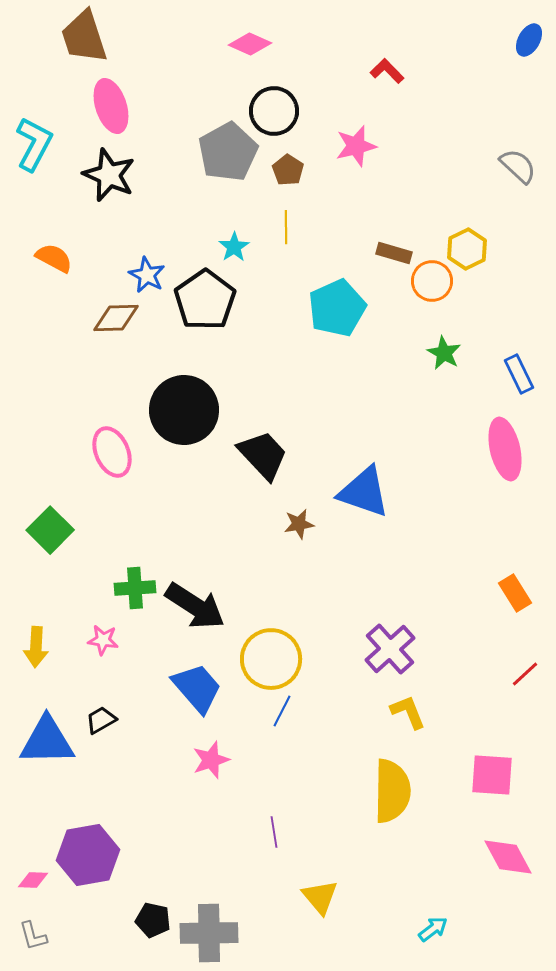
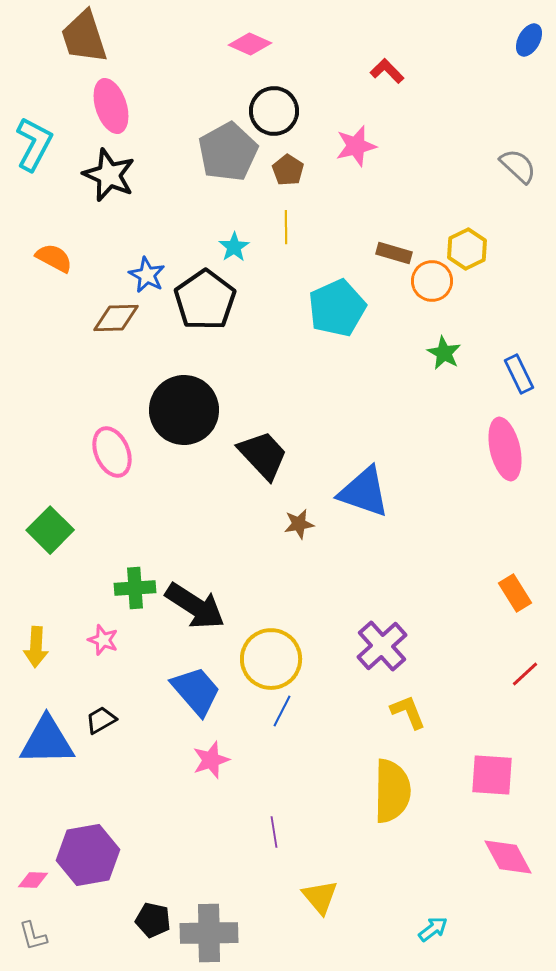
pink star at (103, 640): rotated 12 degrees clockwise
purple cross at (390, 649): moved 8 px left, 3 px up
blue trapezoid at (197, 688): moved 1 px left, 3 px down
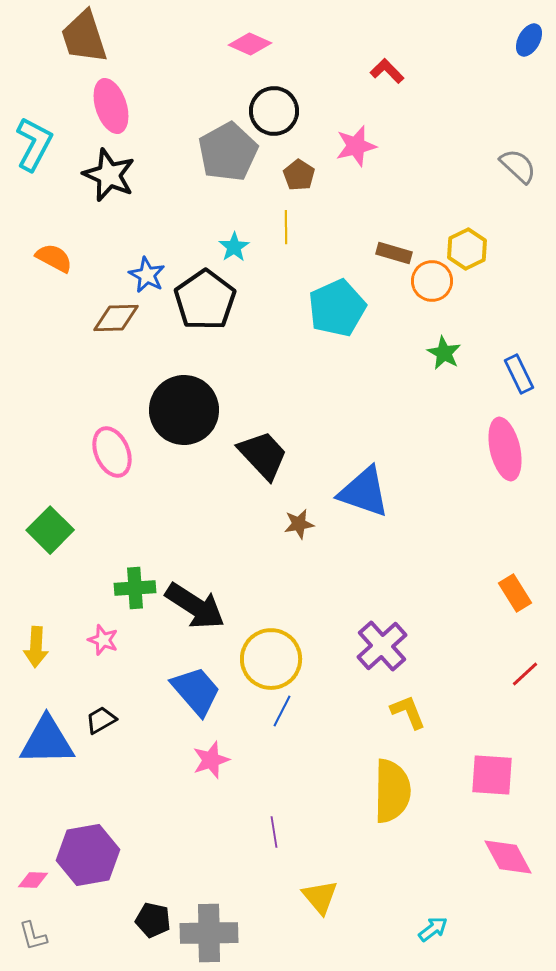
brown pentagon at (288, 170): moved 11 px right, 5 px down
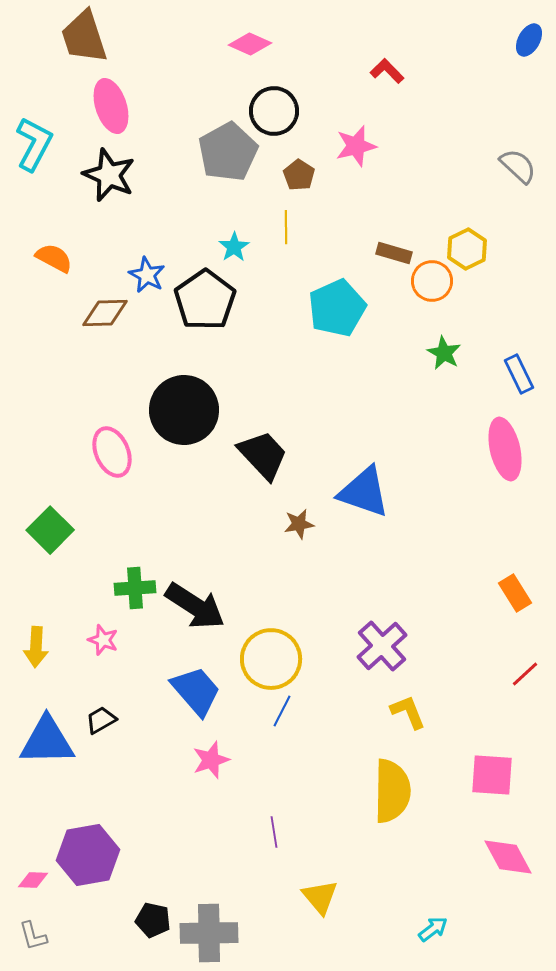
brown diamond at (116, 318): moved 11 px left, 5 px up
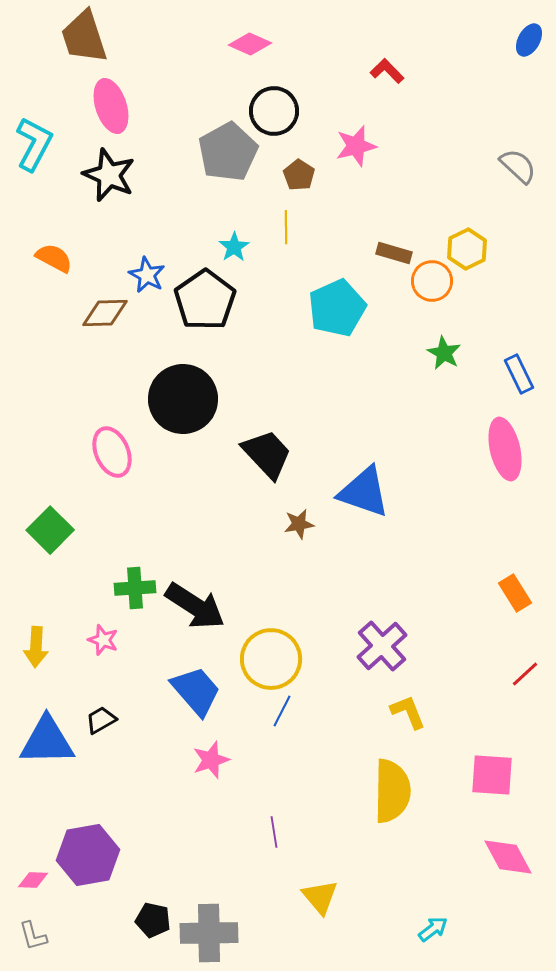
black circle at (184, 410): moved 1 px left, 11 px up
black trapezoid at (263, 455): moved 4 px right, 1 px up
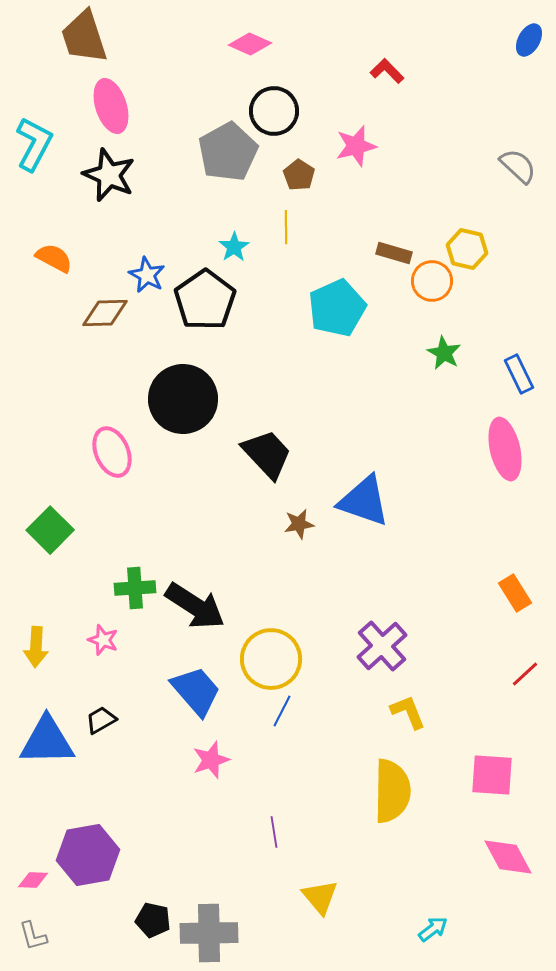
yellow hexagon at (467, 249): rotated 21 degrees counterclockwise
blue triangle at (364, 492): moved 9 px down
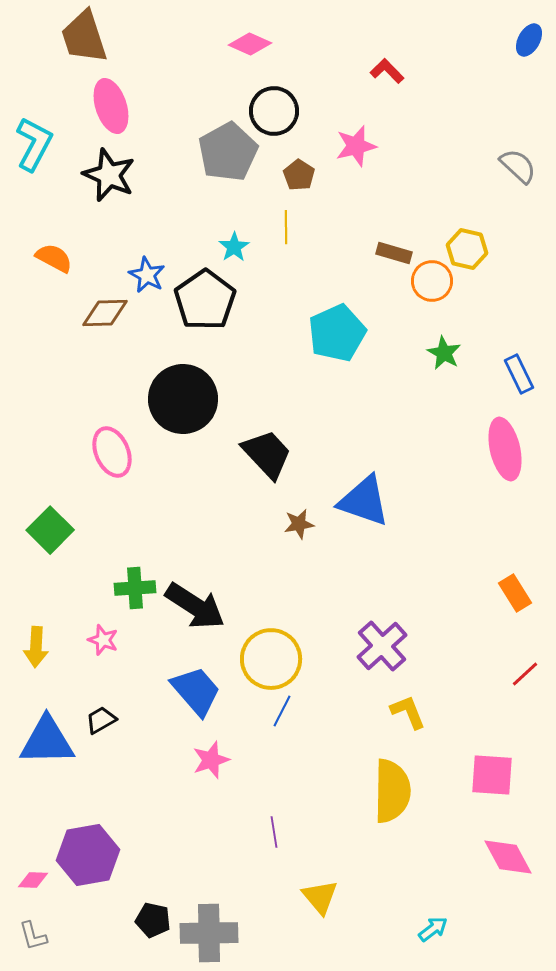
cyan pentagon at (337, 308): moved 25 px down
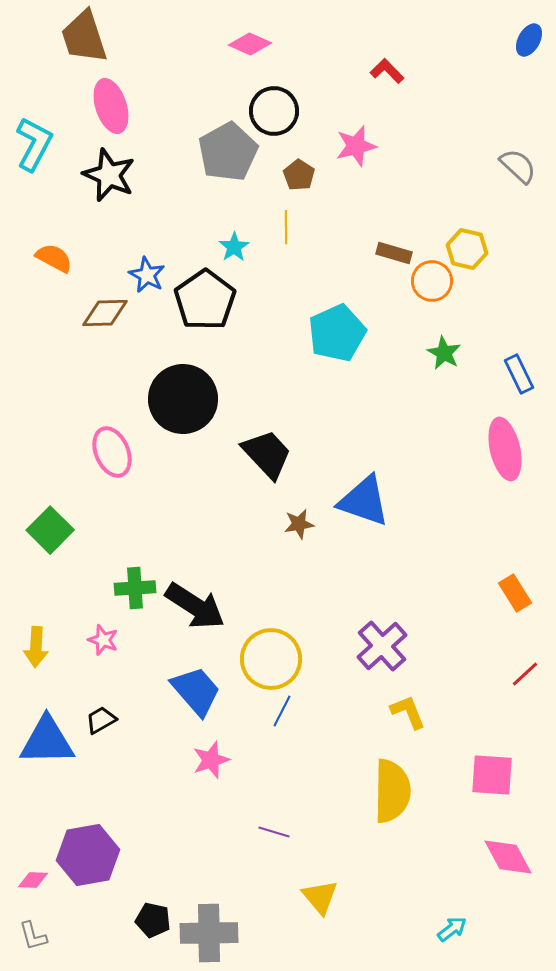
purple line at (274, 832): rotated 64 degrees counterclockwise
cyan arrow at (433, 929): moved 19 px right
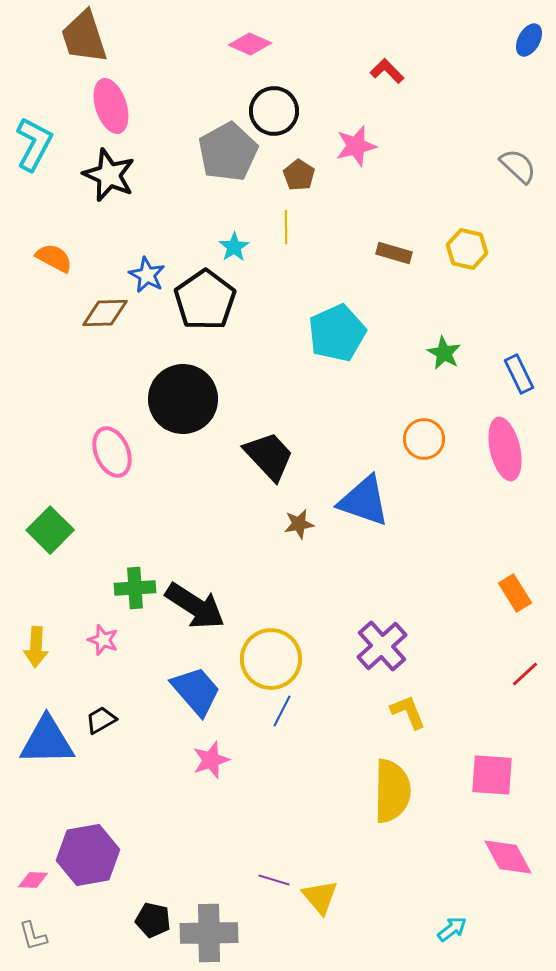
orange circle at (432, 281): moved 8 px left, 158 px down
black trapezoid at (267, 454): moved 2 px right, 2 px down
purple line at (274, 832): moved 48 px down
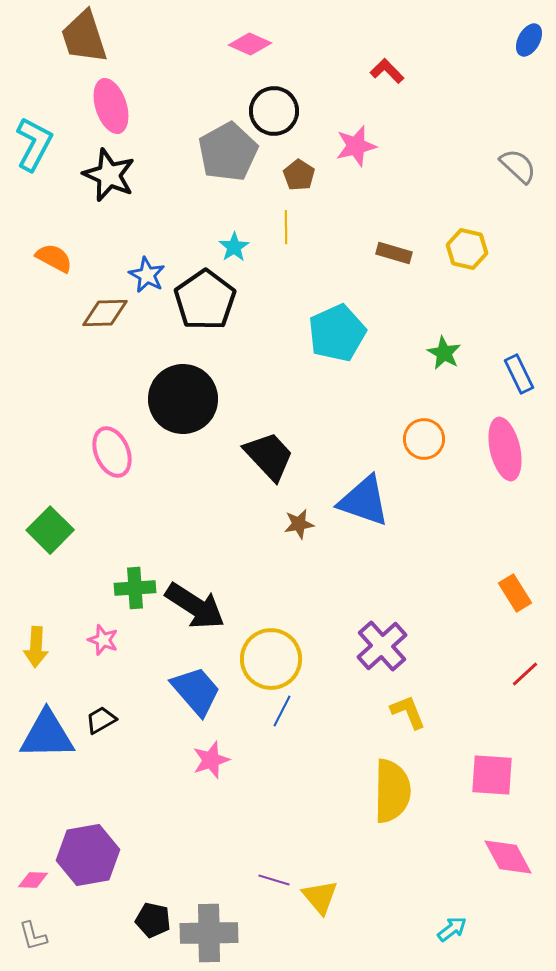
blue triangle at (47, 741): moved 6 px up
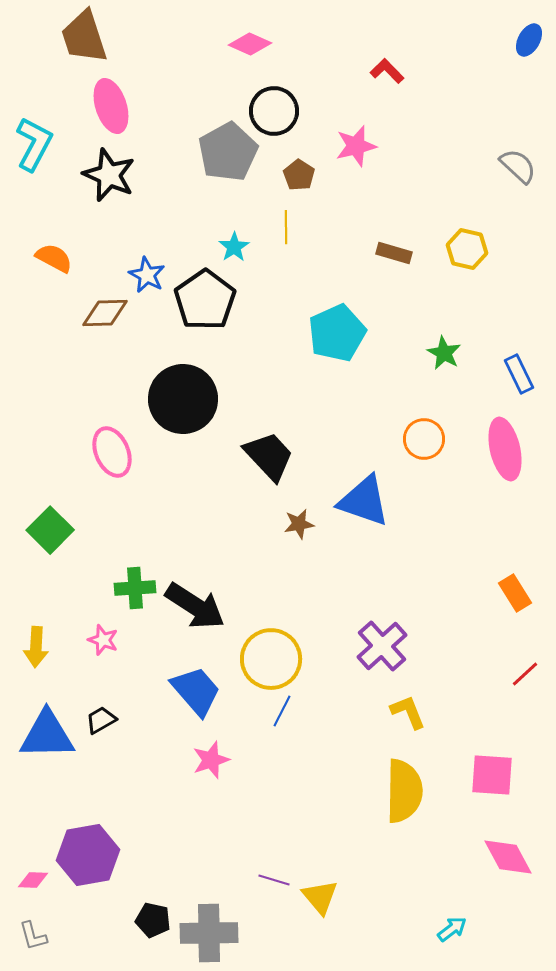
yellow semicircle at (392, 791): moved 12 px right
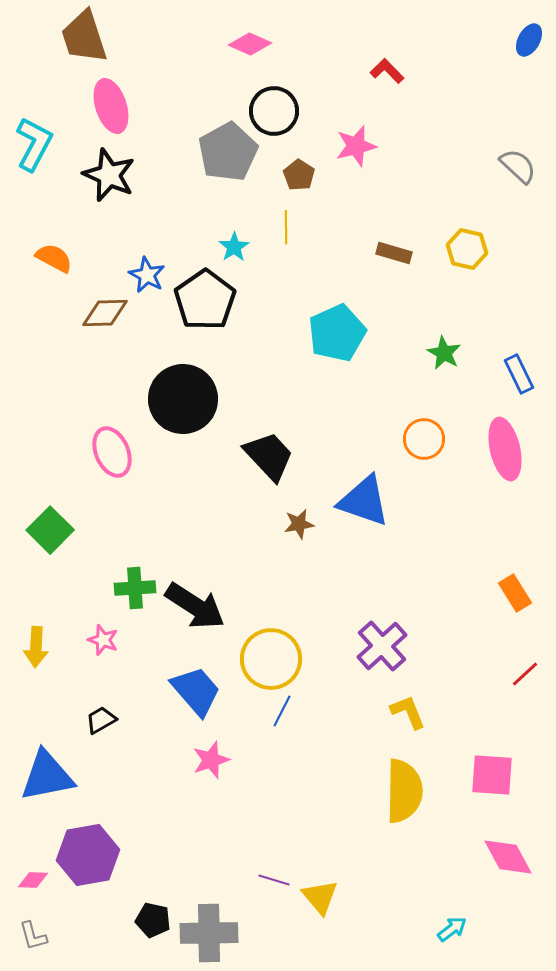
blue triangle at (47, 735): moved 41 px down; rotated 10 degrees counterclockwise
